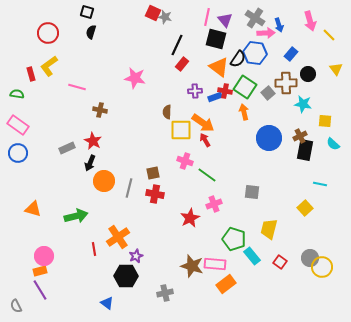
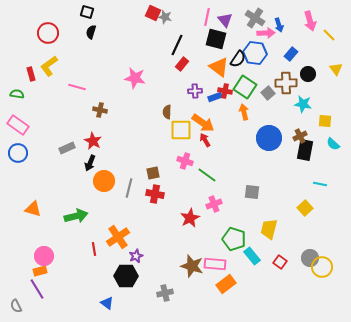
purple line at (40, 290): moved 3 px left, 1 px up
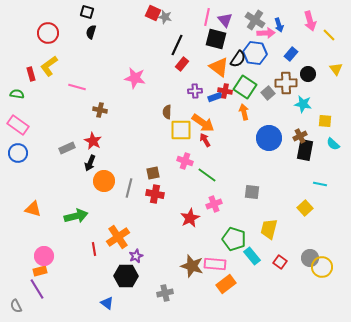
gray cross at (255, 18): moved 2 px down
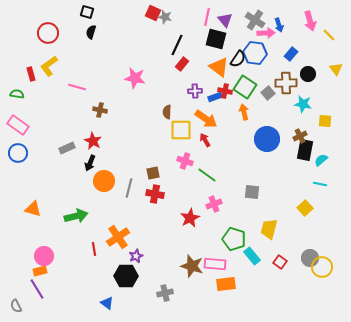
orange arrow at (203, 123): moved 3 px right, 4 px up
blue circle at (269, 138): moved 2 px left, 1 px down
cyan semicircle at (333, 144): moved 12 px left, 16 px down; rotated 96 degrees clockwise
orange rectangle at (226, 284): rotated 30 degrees clockwise
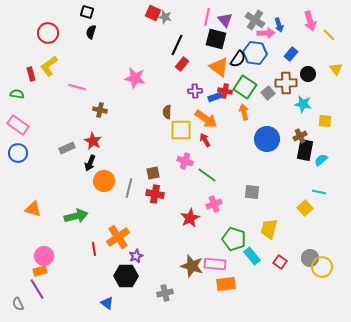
cyan line at (320, 184): moved 1 px left, 8 px down
gray semicircle at (16, 306): moved 2 px right, 2 px up
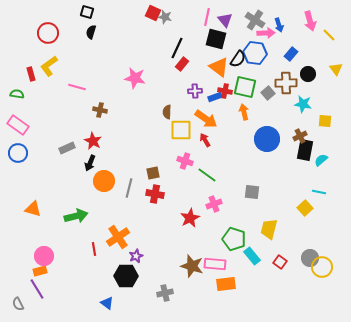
black line at (177, 45): moved 3 px down
green square at (245, 87): rotated 20 degrees counterclockwise
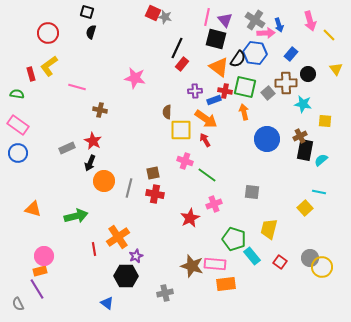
blue rectangle at (215, 97): moved 1 px left, 3 px down
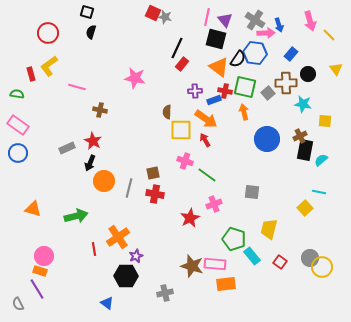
orange rectangle at (40, 271): rotated 32 degrees clockwise
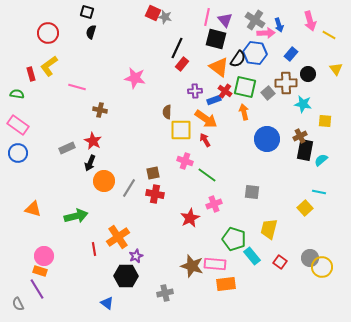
yellow line at (329, 35): rotated 16 degrees counterclockwise
red cross at (225, 91): rotated 24 degrees clockwise
gray line at (129, 188): rotated 18 degrees clockwise
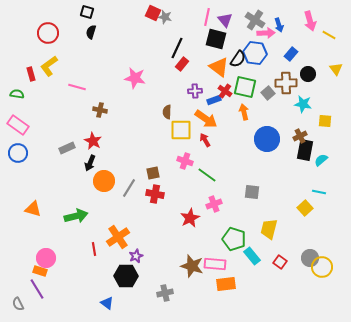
pink circle at (44, 256): moved 2 px right, 2 px down
